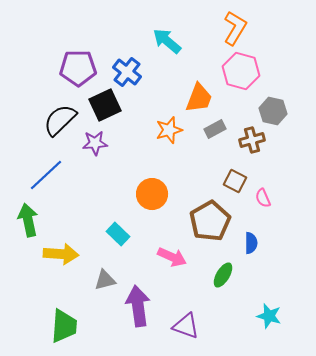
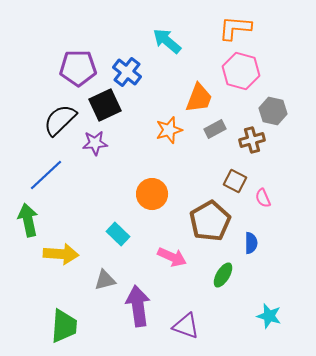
orange L-shape: rotated 116 degrees counterclockwise
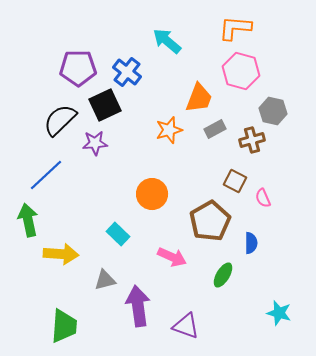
cyan star: moved 10 px right, 3 px up
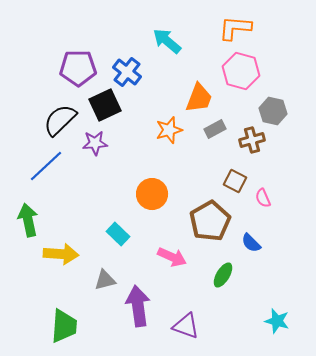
blue line: moved 9 px up
blue semicircle: rotated 135 degrees clockwise
cyan star: moved 2 px left, 8 px down
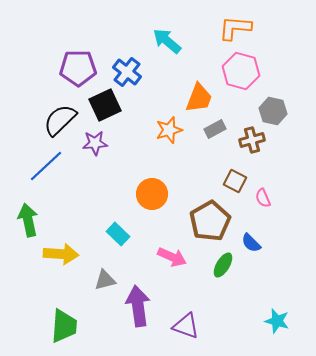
green ellipse: moved 10 px up
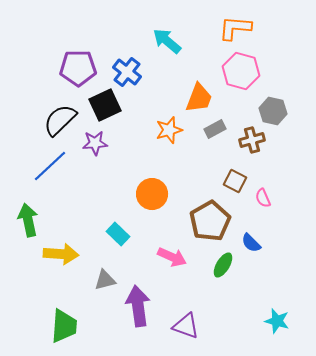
blue line: moved 4 px right
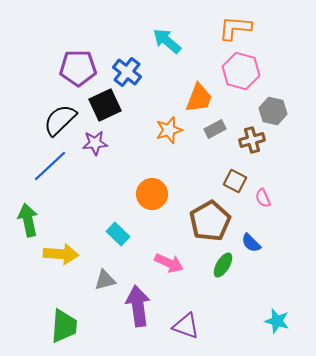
pink arrow: moved 3 px left, 6 px down
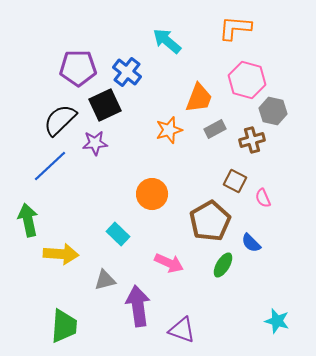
pink hexagon: moved 6 px right, 9 px down
purple triangle: moved 4 px left, 4 px down
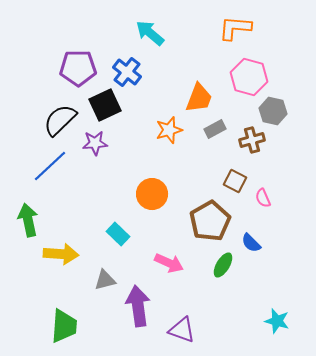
cyan arrow: moved 17 px left, 8 px up
pink hexagon: moved 2 px right, 3 px up
